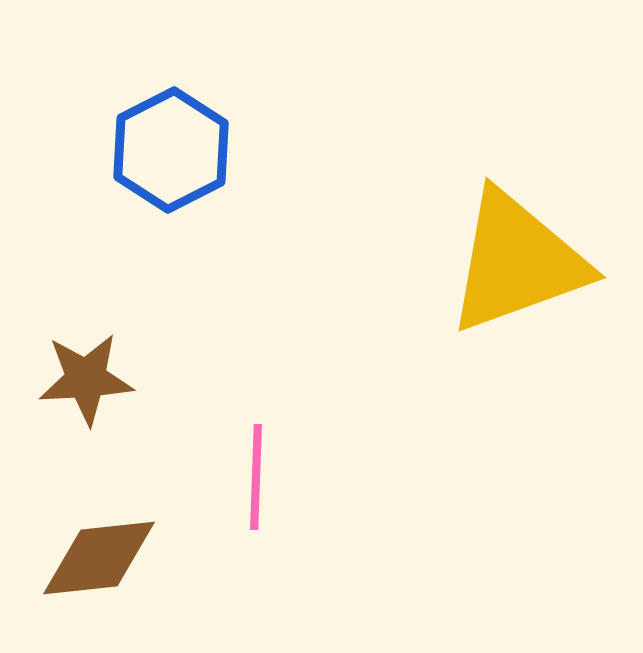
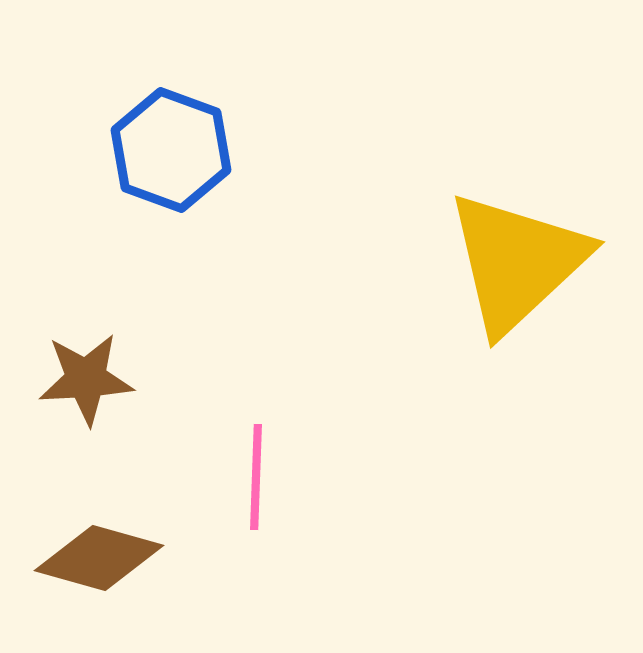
blue hexagon: rotated 13 degrees counterclockwise
yellow triangle: rotated 23 degrees counterclockwise
brown diamond: rotated 22 degrees clockwise
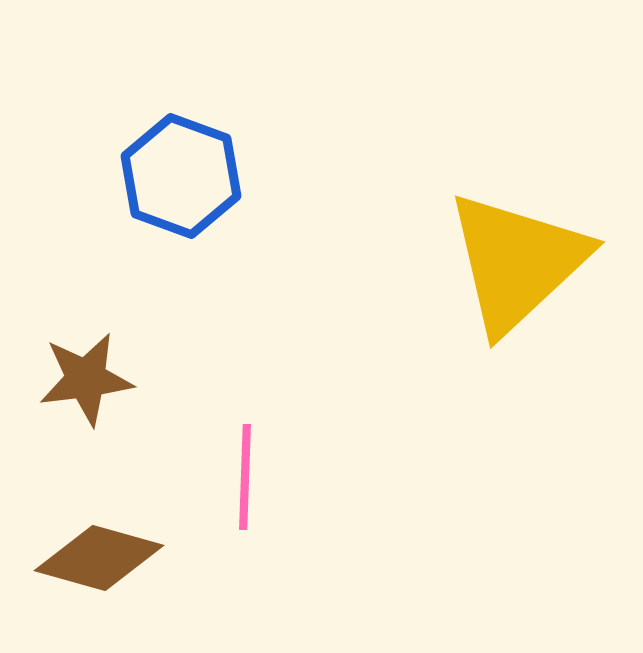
blue hexagon: moved 10 px right, 26 px down
brown star: rotated 4 degrees counterclockwise
pink line: moved 11 px left
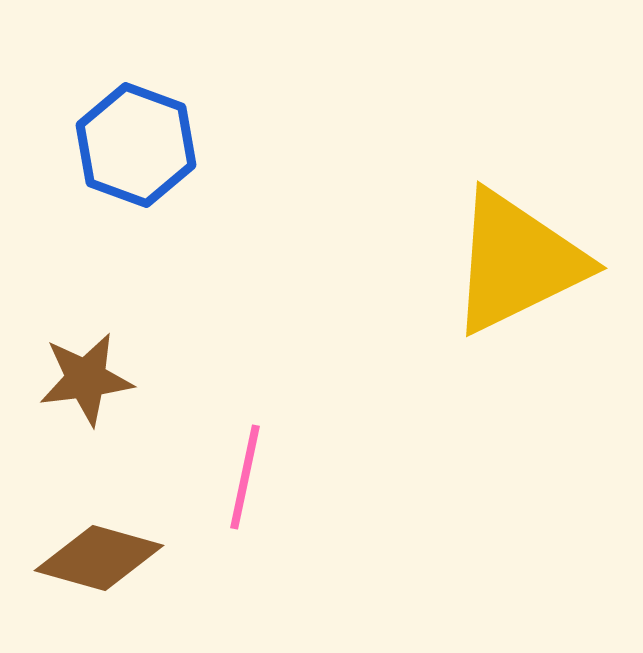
blue hexagon: moved 45 px left, 31 px up
yellow triangle: rotated 17 degrees clockwise
pink line: rotated 10 degrees clockwise
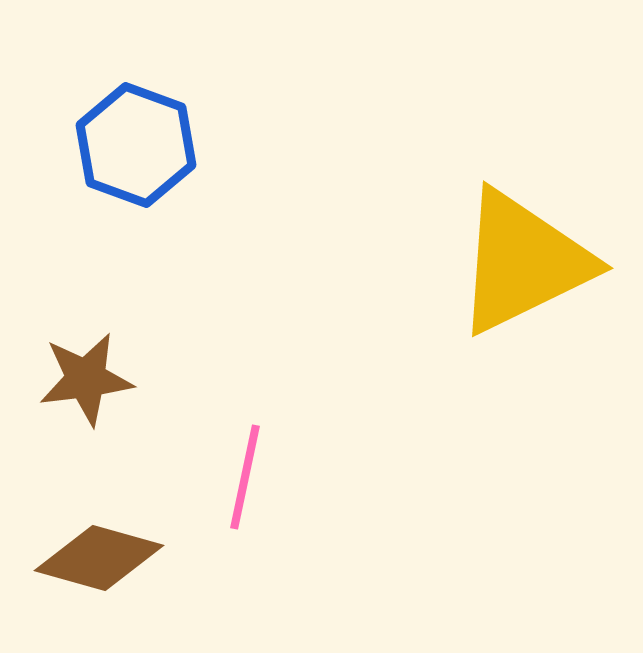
yellow triangle: moved 6 px right
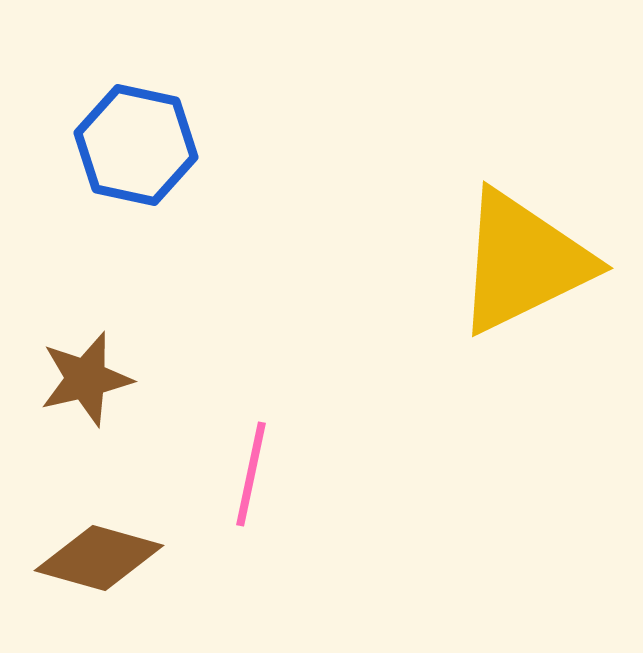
blue hexagon: rotated 8 degrees counterclockwise
brown star: rotated 6 degrees counterclockwise
pink line: moved 6 px right, 3 px up
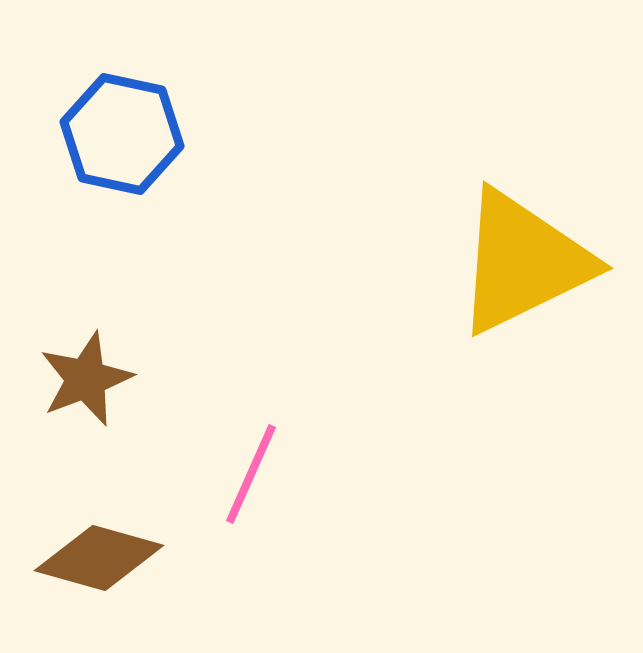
blue hexagon: moved 14 px left, 11 px up
brown star: rotated 8 degrees counterclockwise
pink line: rotated 12 degrees clockwise
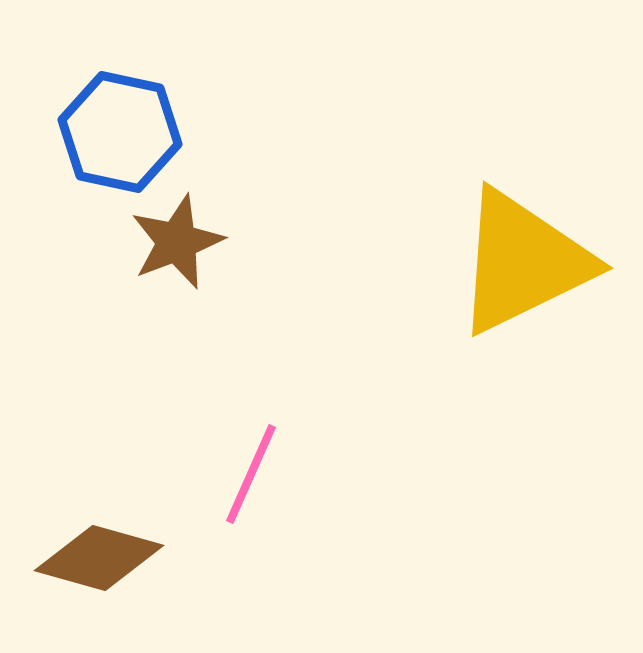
blue hexagon: moved 2 px left, 2 px up
brown star: moved 91 px right, 137 px up
